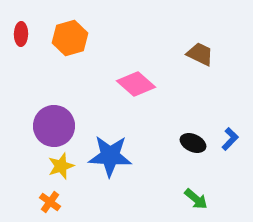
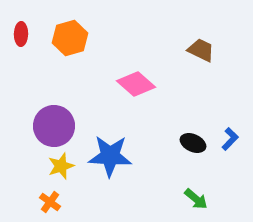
brown trapezoid: moved 1 px right, 4 px up
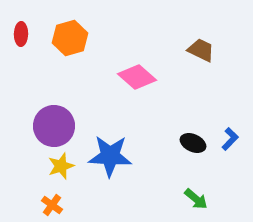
pink diamond: moved 1 px right, 7 px up
orange cross: moved 2 px right, 3 px down
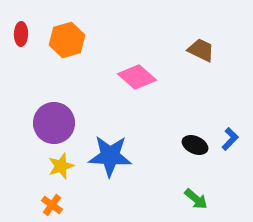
orange hexagon: moved 3 px left, 2 px down
purple circle: moved 3 px up
black ellipse: moved 2 px right, 2 px down
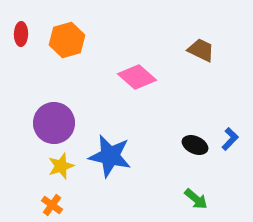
blue star: rotated 9 degrees clockwise
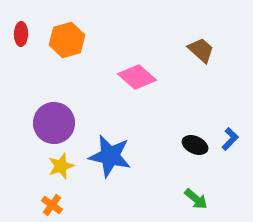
brown trapezoid: rotated 16 degrees clockwise
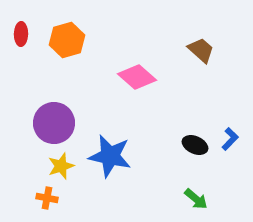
orange cross: moved 5 px left, 7 px up; rotated 25 degrees counterclockwise
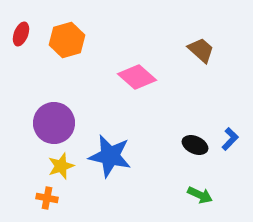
red ellipse: rotated 20 degrees clockwise
green arrow: moved 4 px right, 4 px up; rotated 15 degrees counterclockwise
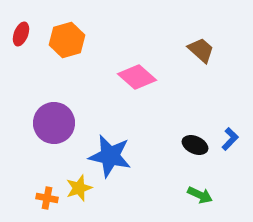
yellow star: moved 18 px right, 22 px down
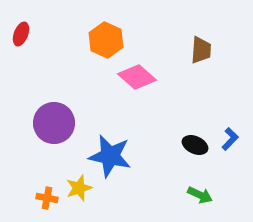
orange hexagon: moved 39 px right; rotated 20 degrees counterclockwise
brown trapezoid: rotated 52 degrees clockwise
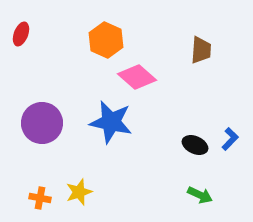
purple circle: moved 12 px left
blue star: moved 1 px right, 34 px up
yellow star: moved 4 px down
orange cross: moved 7 px left
